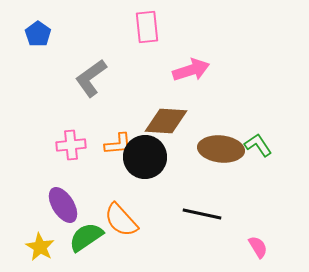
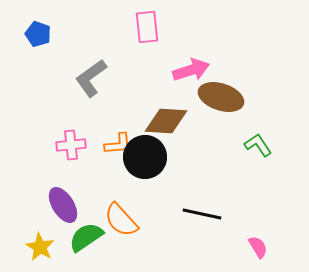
blue pentagon: rotated 15 degrees counterclockwise
brown ellipse: moved 52 px up; rotated 12 degrees clockwise
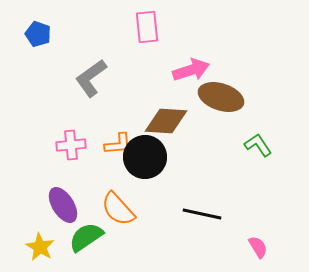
orange semicircle: moved 3 px left, 11 px up
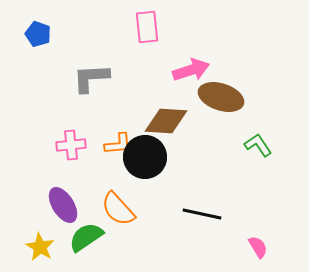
gray L-shape: rotated 33 degrees clockwise
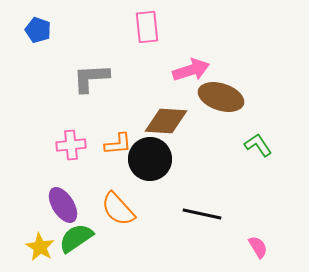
blue pentagon: moved 4 px up
black circle: moved 5 px right, 2 px down
green semicircle: moved 10 px left, 1 px down
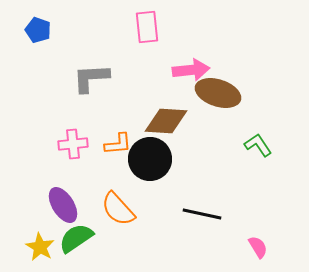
pink arrow: rotated 12 degrees clockwise
brown ellipse: moved 3 px left, 4 px up
pink cross: moved 2 px right, 1 px up
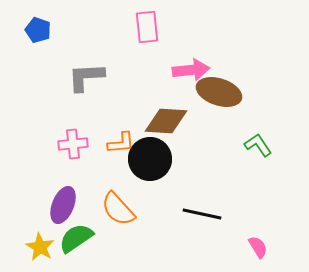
gray L-shape: moved 5 px left, 1 px up
brown ellipse: moved 1 px right, 1 px up
orange L-shape: moved 3 px right, 1 px up
purple ellipse: rotated 54 degrees clockwise
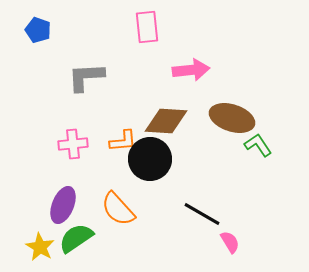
brown ellipse: moved 13 px right, 26 px down
orange L-shape: moved 2 px right, 2 px up
black line: rotated 18 degrees clockwise
pink semicircle: moved 28 px left, 5 px up
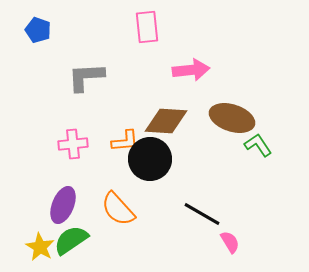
orange L-shape: moved 2 px right
green semicircle: moved 5 px left, 2 px down
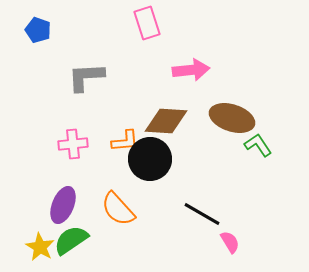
pink rectangle: moved 4 px up; rotated 12 degrees counterclockwise
